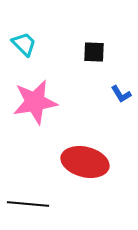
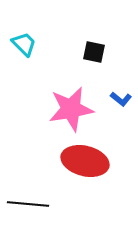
black square: rotated 10 degrees clockwise
blue L-shape: moved 5 px down; rotated 20 degrees counterclockwise
pink star: moved 36 px right, 7 px down
red ellipse: moved 1 px up
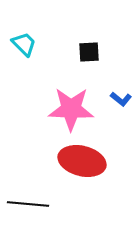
black square: moved 5 px left; rotated 15 degrees counterclockwise
pink star: rotated 12 degrees clockwise
red ellipse: moved 3 px left
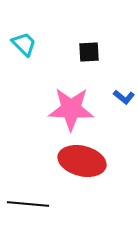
blue L-shape: moved 3 px right, 2 px up
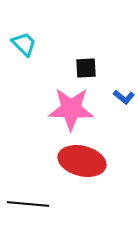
black square: moved 3 px left, 16 px down
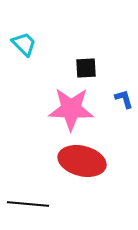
blue L-shape: moved 2 px down; rotated 145 degrees counterclockwise
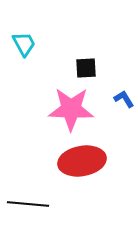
cyan trapezoid: rotated 16 degrees clockwise
blue L-shape: rotated 15 degrees counterclockwise
red ellipse: rotated 24 degrees counterclockwise
